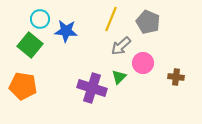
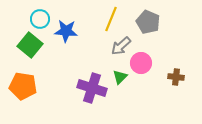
pink circle: moved 2 px left
green triangle: moved 1 px right
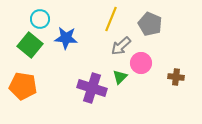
gray pentagon: moved 2 px right, 2 px down
blue star: moved 7 px down
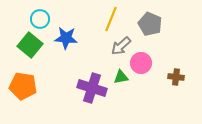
green triangle: moved 1 px right; rotated 35 degrees clockwise
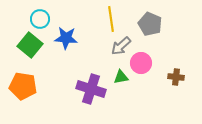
yellow line: rotated 30 degrees counterclockwise
purple cross: moved 1 px left, 1 px down
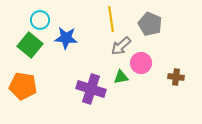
cyan circle: moved 1 px down
